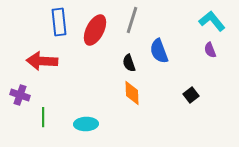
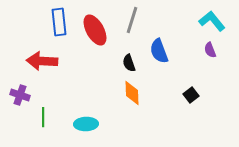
red ellipse: rotated 56 degrees counterclockwise
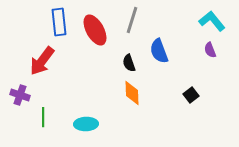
red arrow: rotated 56 degrees counterclockwise
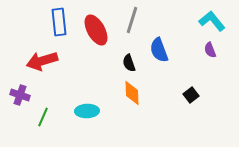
red ellipse: moved 1 px right
blue semicircle: moved 1 px up
red arrow: rotated 36 degrees clockwise
green line: rotated 24 degrees clockwise
cyan ellipse: moved 1 px right, 13 px up
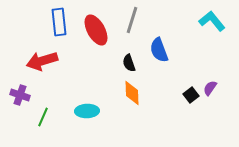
purple semicircle: moved 38 px down; rotated 56 degrees clockwise
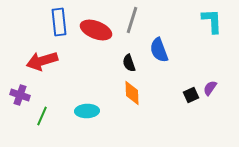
cyan L-shape: rotated 36 degrees clockwise
red ellipse: rotated 40 degrees counterclockwise
black square: rotated 14 degrees clockwise
green line: moved 1 px left, 1 px up
